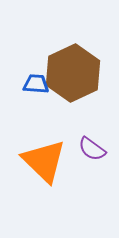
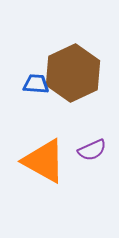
purple semicircle: moved 1 px down; rotated 60 degrees counterclockwise
orange triangle: rotated 15 degrees counterclockwise
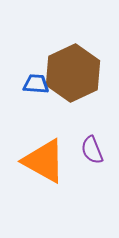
purple semicircle: rotated 92 degrees clockwise
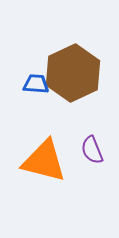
orange triangle: rotated 15 degrees counterclockwise
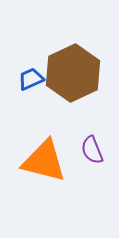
blue trapezoid: moved 5 px left, 5 px up; rotated 28 degrees counterclockwise
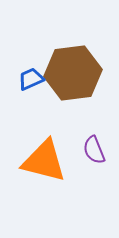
brown hexagon: rotated 18 degrees clockwise
purple semicircle: moved 2 px right
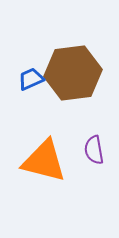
purple semicircle: rotated 12 degrees clockwise
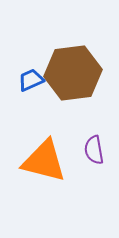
blue trapezoid: moved 1 px down
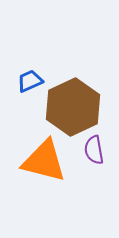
brown hexagon: moved 34 px down; rotated 18 degrees counterclockwise
blue trapezoid: moved 1 px left, 1 px down
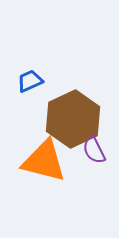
brown hexagon: moved 12 px down
purple semicircle: rotated 16 degrees counterclockwise
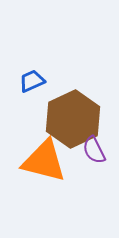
blue trapezoid: moved 2 px right
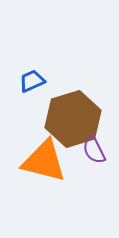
brown hexagon: rotated 8 degrees clockwise
